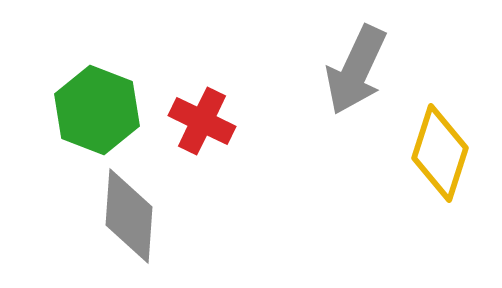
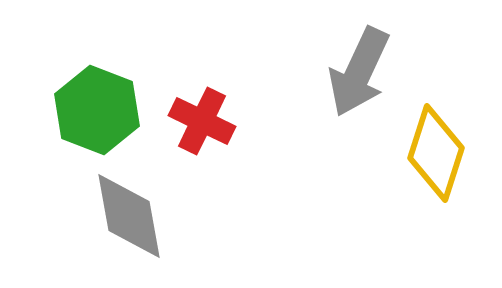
gray arrow: moved 3 px right, 2 px down
yellow diamond: moved 4 px left
gray diamond: rotated 14 degrees counterclockwise
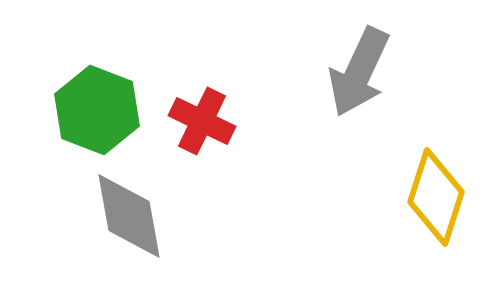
yellow diamond: moved 44 px down
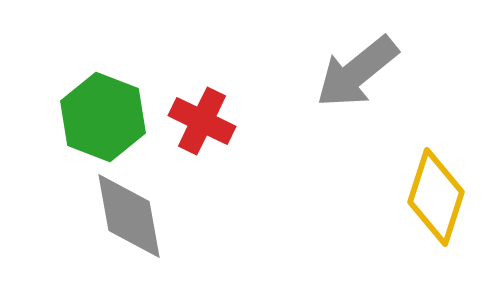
gray arrow: moved 2 px left; rotated 26 degrees clockwise
green hexagon: moved 6 px right, 7 px down
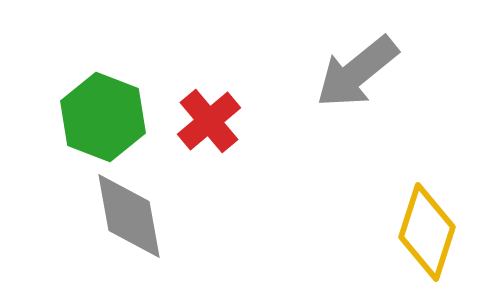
red cross: moved 7 px right; rotated 24 degrees clockwise
yellow diamond: moved 9 px left, 35 px down
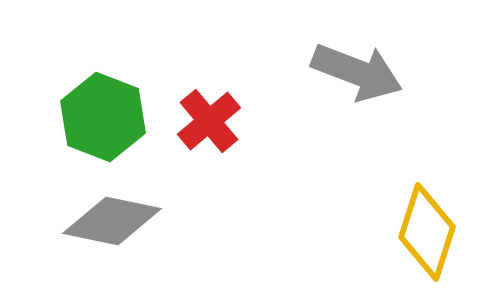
gray arrow: rotated 120 degrees counterclockwise
gray diamond: moved 17 px left, 5 px down; rotated 68 degrees counterclockwise
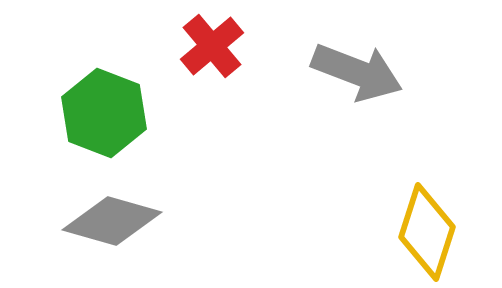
green hexagon: moved 1 px right, 4 px up
red cross: moved 3 px right, 75 px up
gray diamond: rotated 4 degrees clockwise
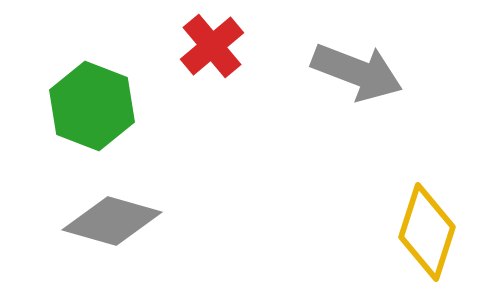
green hexagon: moved 12 px left, 7 px up
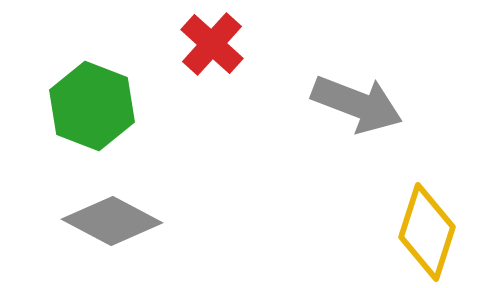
red cross: moved 2 px up; rotated 8 degrees counterclockwise
gray arrow: moved 32 px down
gray diamond: rotated 12 degrees clockwise
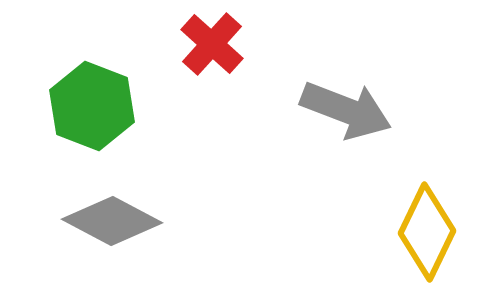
gray arrow: moved 11 px left, 6 px down
yellow diamond: rotated 8 degrees clockwise
